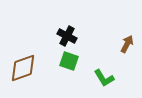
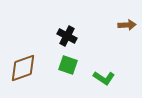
brown arrow: moved 19 px up; rotated 60 degrees clockwise
green square: moved 1 px left, 4 px down
green L-shape: rotated 25 degrees counterclockwise
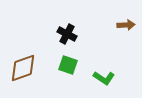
brown arrow: moved 1 px left
black cross: moved 2 px up
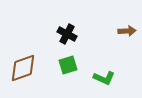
brown arrow: moved 1 px right, 6 px down
green square: rotated 36 degrees counterclockwise
green L-shape: rotated 10 degrees counterclockwise
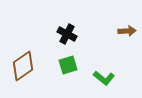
brown diamond: moved 2 px up; rotated 16 degrees counterclockwise
green L-shape: rotated 15 degrees clockwise
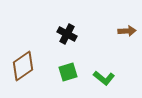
green square: moved 7 px down
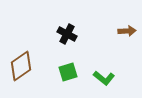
brown diamond: moved 2 px left
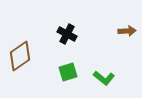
brown diamond: moved 1 px left, 10 px up
